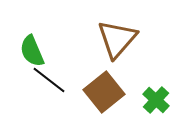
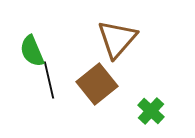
black line: rotated 39 degrees clockwise
brown square: moved 7 px left, 8 px up
green cross: moved 5 px left, 11 px down
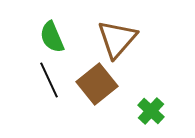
green semicircle: moved 20 px right, 14 px up
black line: rotated 12 degrees counterclockwise
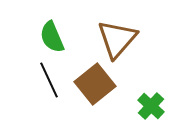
brown square: moved 2 px left
green cross: moved 5 px up
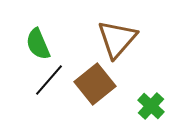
green semicircle: moved 14 px left, 7 px down
black line: rotated 66 degrees clockwise
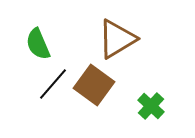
brown triangle: rotated 18 degrees clockwise
black line: moved 4 px right, 4 px down
brown square: moved 1 px left, 1 px down; rotated 15 degrees counterclockwise
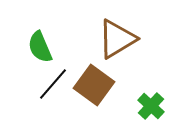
green semicircle: moved 2 px right, 3 px down
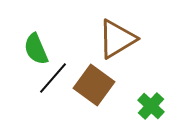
green semicircle: moved 4 px left, 2 px down
black line: moved 6 px up
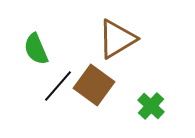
black line: moved 5 px right, 8 px down
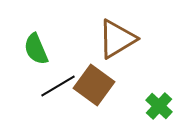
black line: rotated 18 degrees clockwise
green cross: moved 8 px right
